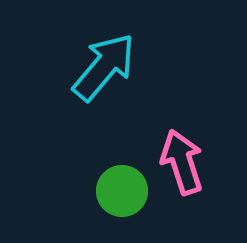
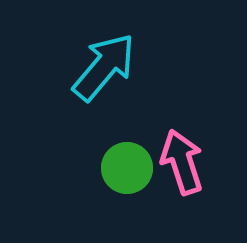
green circle: moved 5 px right, 23 px up
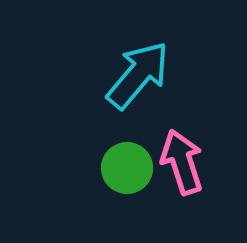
cyan arrow: moved 34 px right, 8 px down
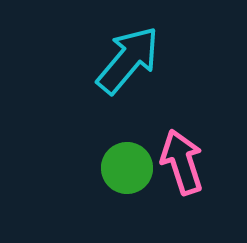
cyan arrow: moved 10 px left, 15 px up
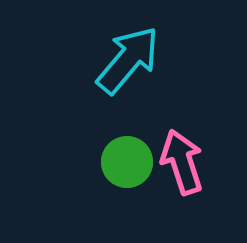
green circle: moved 6 px up
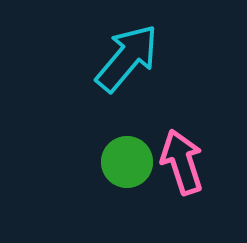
cyan arrow: moved 1 px left, 2 px up
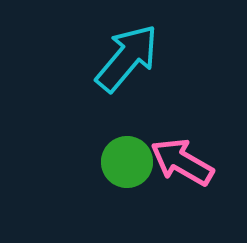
pink arrow: rotated 42 degrees counterclockwise
